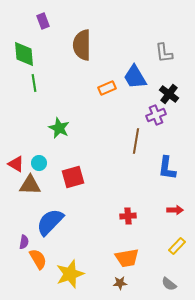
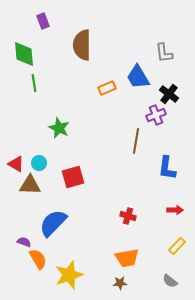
blue trapezoid: moved 3 px right
red cross: rotated 21 degrees clockwise
blue semicircle: moved 3 px right, 1 px down
purple semicircle: rotated 80 degrees counterclockwise
yellow star: moved 1 px left, 1 px down
gray semicircle: moved 1 px right, 3 px up
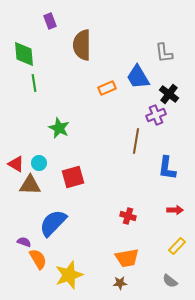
purple rectangle: moved 7 px right
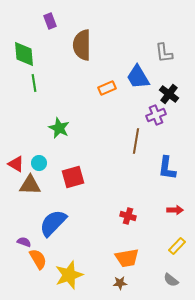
gray semicircle: moved 1 px right, 1 px up
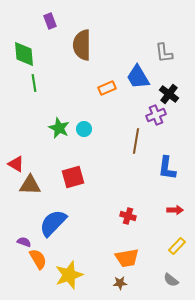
cyan circle: moved 45 px right, 34 px up
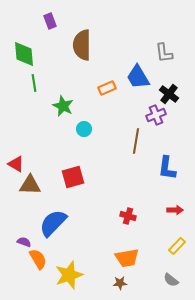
green star: moved 4 px right, 22 px up
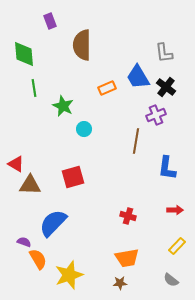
green line: moved 5 px down
black cross: moved 3 px left, 7 px up
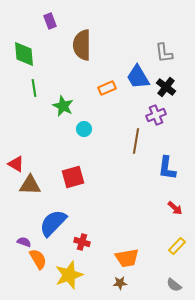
red arrow: moved 2 px up; rotated 42 degrees clockwise
red cross: moved 46 px left, 26 px down
gray semicircle: moved 3 px right, 5 px down
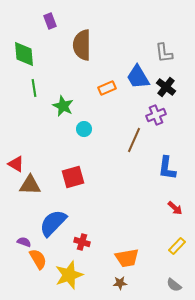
brown line: moved 2 px left, 1 px up; rotated 15 degrees clockwise
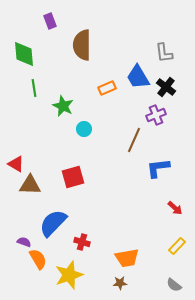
blue L-shape: moved 9 px left; rotated 75 degrees clockwise
